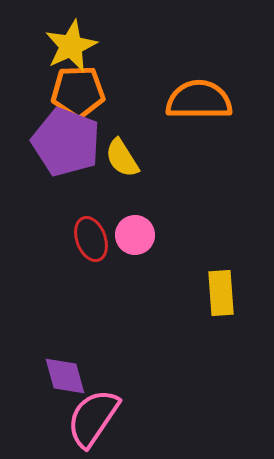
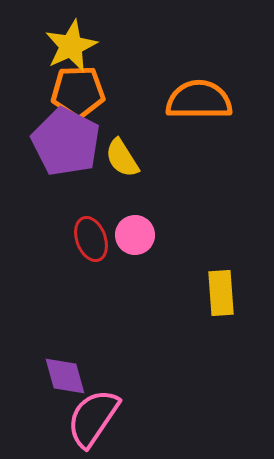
purple pentagon: rotated 6 degrees clockwise
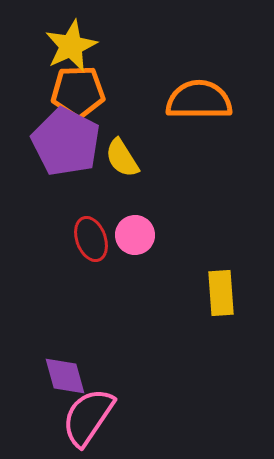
pink semicircle: moved 5 px left, 1 px up
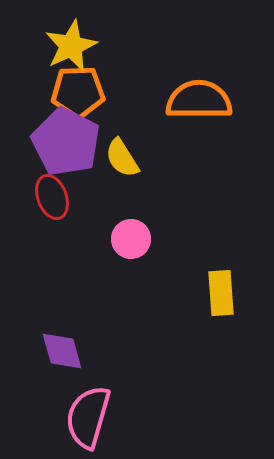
pink circle: moved 4 px left, 4 px down
red ellipse: moved 39 px left, 42 px up
purple diamond: moved 3 px left, 25 px up
pink semicircle: rotated 18 degrees counterclockwise
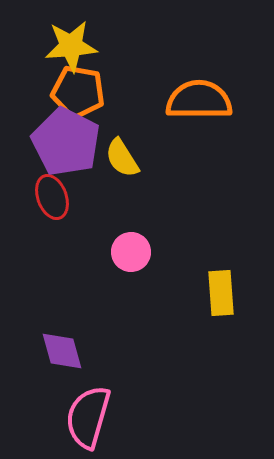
yellow star: rotated 20 degrees clockwise
orange pentagon: rotated 12 degrees clockwise
pink circle: moved 13 px down
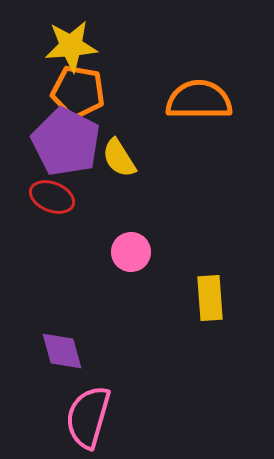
yellow semicircle: moved 3 px left
red ellipse: rotated 48 degrees counterclockwise
yellow rectangle: moved 11 px left, 5 px down
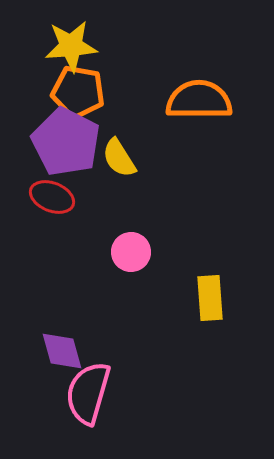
pink semicircle: moved 24 px up
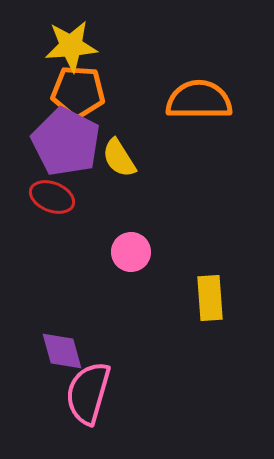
orange pentagon: rotated 6 degrees counterclockwise
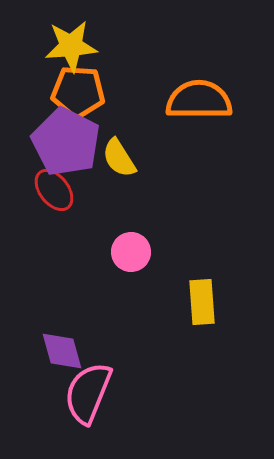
red ellipse: moved 2 px right, 7 px up; rotated 30 degrees clockwise
yellow rectangle: moved 8 px left, 4 px down
pink semicircle: rotated 6 degrees clockwise
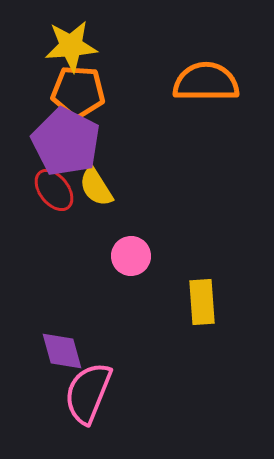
orange semicircle: moved 7 px right, 18 px up
yellow semicircle: moved 23 px left, 29 px down
pink circle: moved 4 px down
